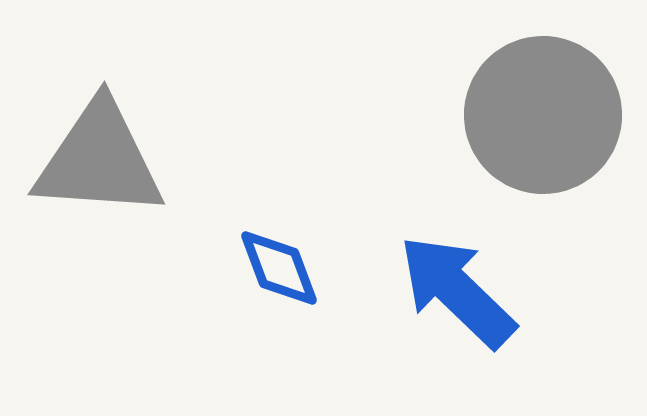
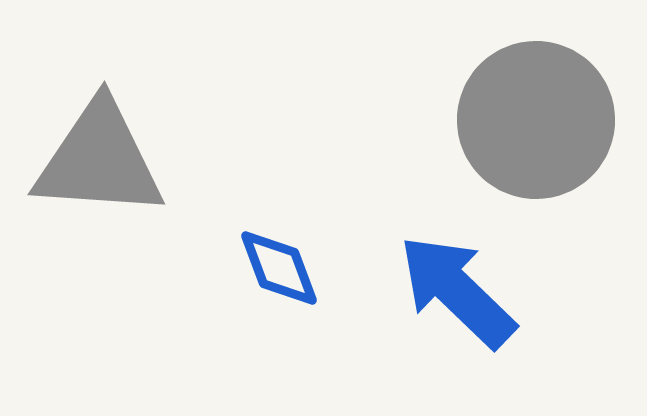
gray circle: moved 7 px left, 5 px down
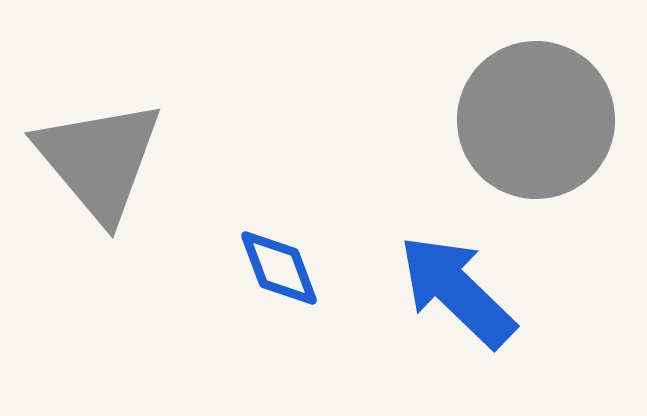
gray triangle: rotated 46 degrees clockwise
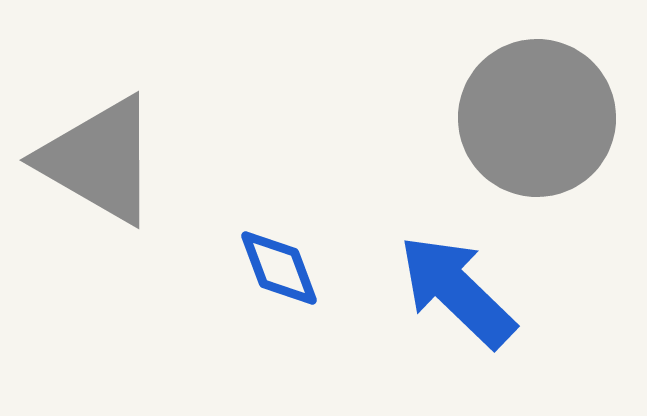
gray circle: moved 1 px right, 2 px up
gray triangle: rotated 20 degrees counterclockwise
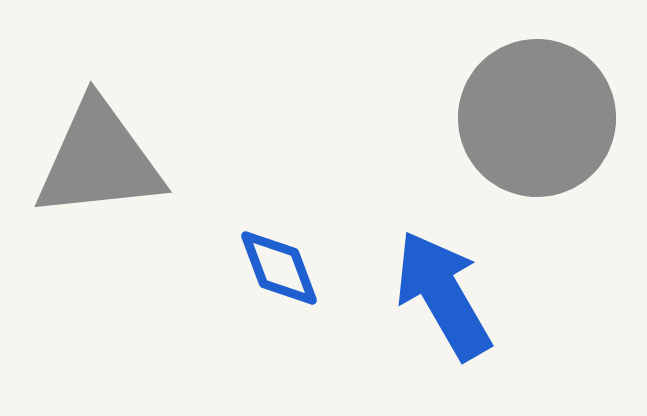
gray triangle: rotated 36 degrees counterclockwise
blue arrow: moved 14 px left, 4 px down; rotated 16 degrees clockwise
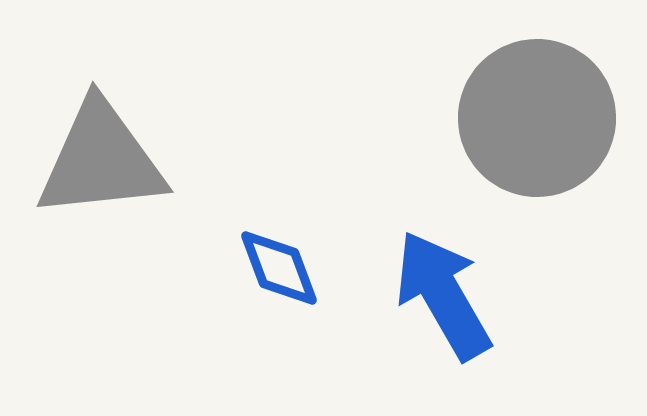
gray triangle: moved 2 px right
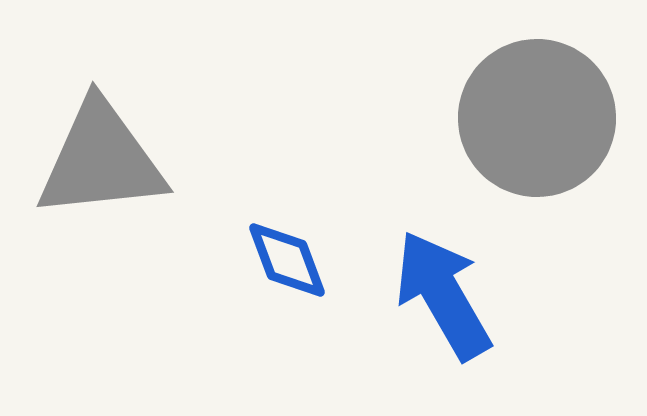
blue diamond: moved 8 px right, 8 px up
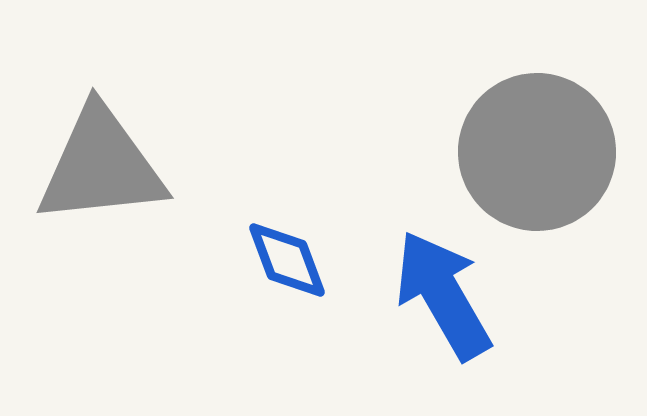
gray circle: moved 34 px down
gray triangle: moved 6 px down
